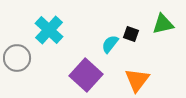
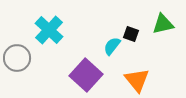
cyan semicircle: moved 2 px right, 2 px down
orange triangle: rotated 16 degrees counterclockwise
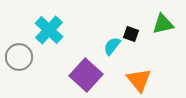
gray circle: moved 2 px right, 1 px up
orange triangle: moved 2 px right
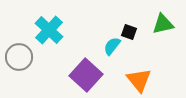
black square: moved 2 px left, 2 px up
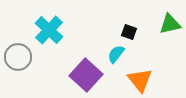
green triangle: moved 7 px right
cyan semicircle: moved 4 px right, 8 px down
gray circle: moved 1 px left
orange triangle: moved 1 px right
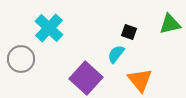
cyan cross: moved 2 px up
gray circle: moved 3 px right, 2 px down
purple square: moved 3 px down
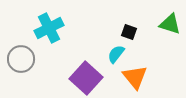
green triangle: rotated 30 degrees clockwise
cyan cross: rotated 20 degrees clockwise
orange triangle: moved 5 px left, 3 px up
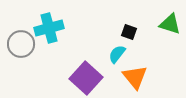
cyan cross: rotated 12 degrees clockwise
cyan semicircle: moved 1 px right
gray circle: moved 15 px up
